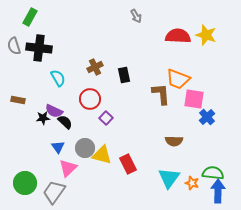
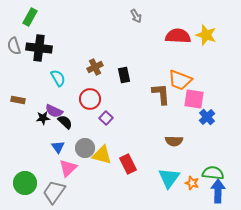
orange trapezoid: moved 2 px right, 1 px down
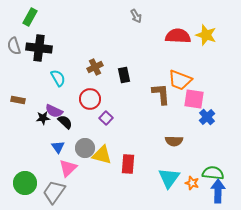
red rectangle: rotated 30 degrees clockwise
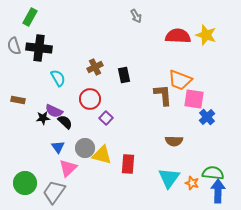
brown L-shape: moved 2 px right, 1 px down
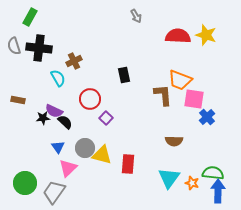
brown cross: moved 21 px left, 6 px up
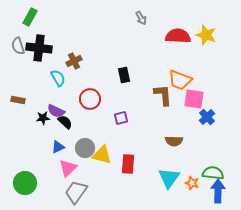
gray arrow: moved 5 px right, 2 px down
gray semicircle: moved 4 px right
purple semicircle: moved 2 px right
purple square: moved 15 px right; rotated 32 degrees clockwise
blue triangle: rotated 40 degrees clockwise
gray trapezoid: moved 22 px right
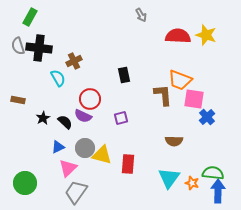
gray arrow: moved 3 px up
purple semicircle: moved 27 px right, 5 px down
black star: rotated 24 degrees counterclockwise
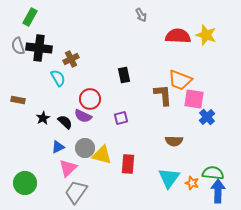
brown cross: moved 3 px left, 2 px up
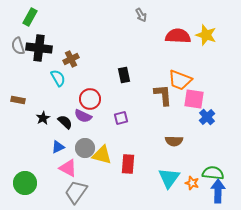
pink triangle: rotated 48 degrees counterclockwise
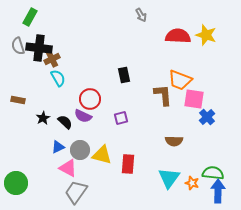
brown cross: moved 19 px left
gray circle: moved 5 px left, 2 px down
green circle: moved 9 px left
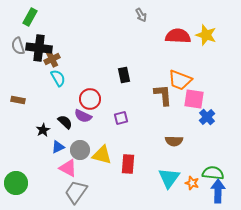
black star: moved 12 px down
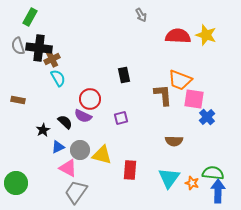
red rectangle: moved 2 px right, 6 px down
